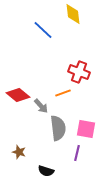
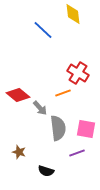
red cross: moved 1 px left, 1 px down; rotated 10 degrees clockwise
gray arrow: moved 1 px left, 2 px down
purple line: rotated 56 degrees clockwise
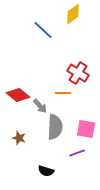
yellow diamond: rotated 60 degrees clockwise
orange line: rotated 21 degrees clockwise
gray arrow: moved 2 px up
gray semicircle: moved 3 px left, 1 px up; rotated 10 degrees clockwise
brown star: moved 14 px up
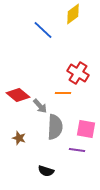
purple line: moved 3 px up; rotated 28 degrees clockwise
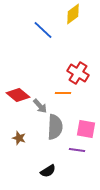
black semicircle: moved 2 px right; rotated 49 degrees counterclockwise
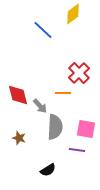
red cross: moved 1 px right; rotated 15 degrees clockwise
red diamond: rotated 35 degrees clockwise
black semicircle: moved 1 px up
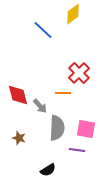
gray semicircle: moved 2 px right, 1 px down
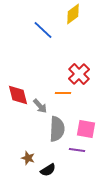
red cross: moved 1 px down
gray semicircle: moved 1 px down
brown star: moved 9 px right, 20 px down
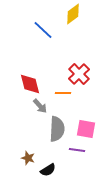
red diamond: moved 12 px right, 11 px up
